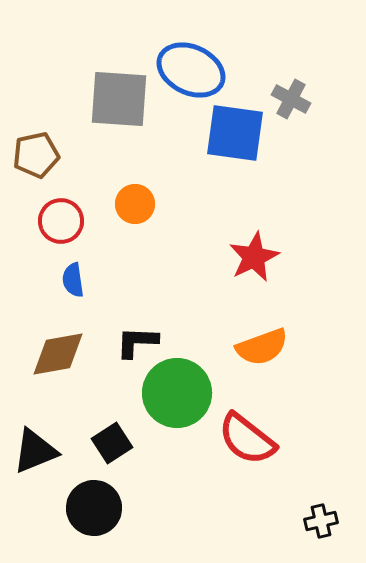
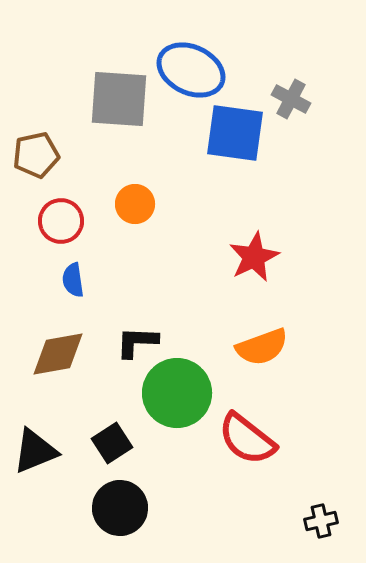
black circle: moved 26 px right
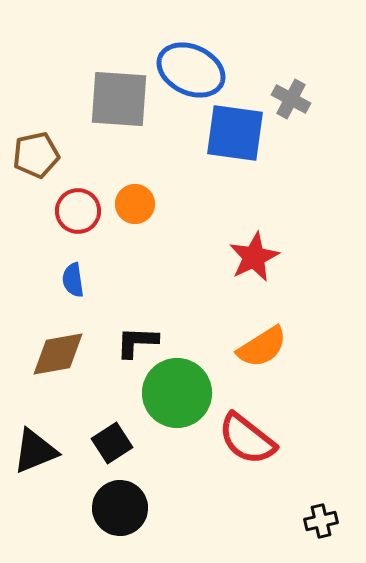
red circle: moved 17 px right, 10 px up
orange semicircle: rotated 12 degrees counterclockwise
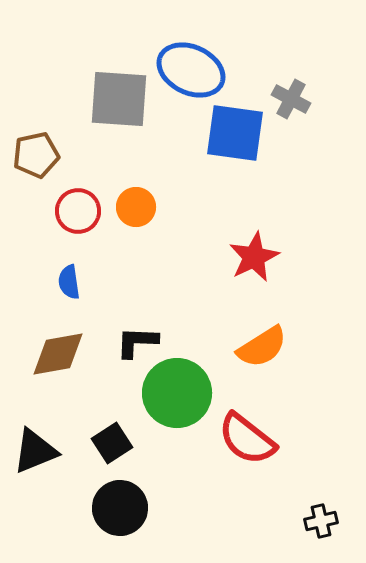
orange circle: moved 1 px right, 3 px down
blue semicircle: moved 4 px left, 2 px down
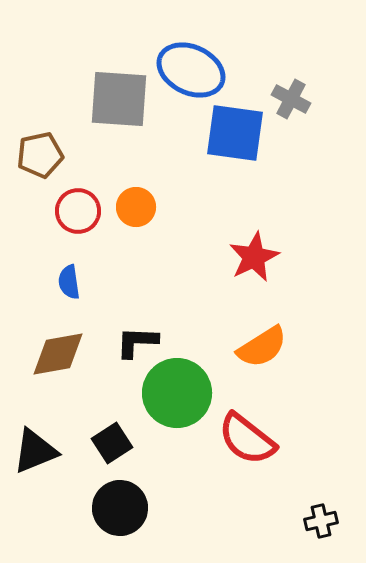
brown pentagon: moved 4 px right
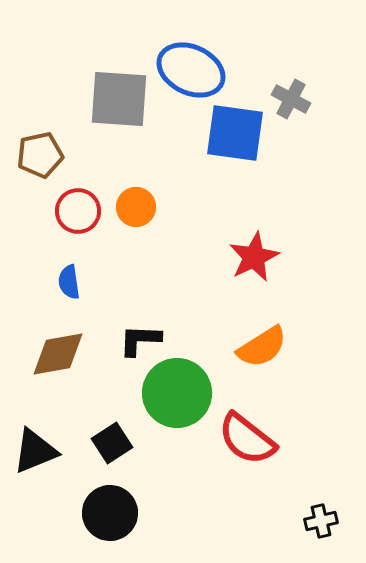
black L-shape: moved 3 px right, 2 px up
black circle: moved 10 px left, 5 px down
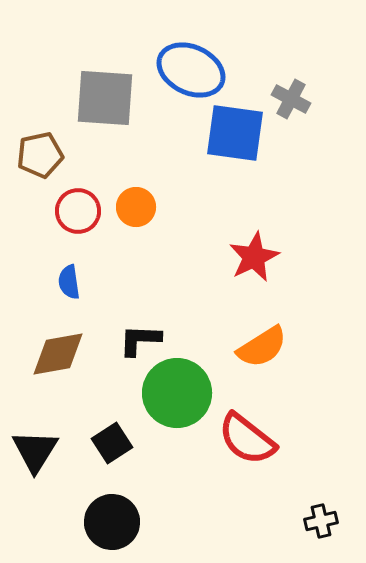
gray square: moved 14 px left, 1 px up
black triangle: rotated 36 degrees counterclockwise
black circle: moved 2 px right, 9 px down
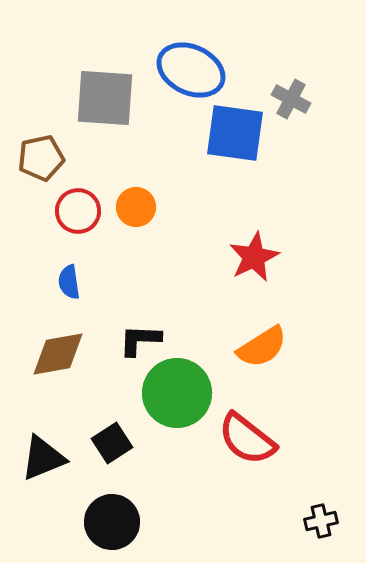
brown pentagon: moved 1 px right, 3 px down
black triangle: moved 8 px right, 7 px down; rotated 36 degrees clockwise
